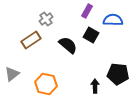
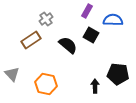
gray triangle: rotated 35 degrees counterclockwise
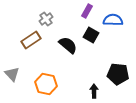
black arrow: moved 1 px left, 5 px down
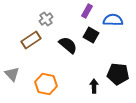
black arrow: moved 5 px up
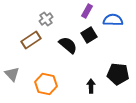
black square: moved 2 px left; rotated 28 degrees clockwise
black arrow: moved 3 px left
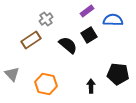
purple rectangle: rotated 24 degrees clockwise
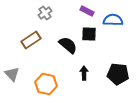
purple rectangle: rotated 64 degrees clockwise
gray cross: moved 1 px left, 6 px up
black square: moved 1 px up; rotated 35 degrees clockwise
black arrow: moved 7 px left, 13 px up
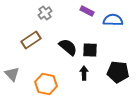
black square: moved 1 px right, 16 px down
black semicircle: moved 2 px down
black pentagon: moved 2 px up
